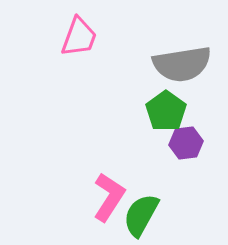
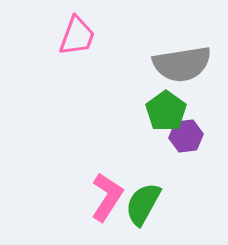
pink trapezoid: moved 2 px left, 1 px up
purple hexagon: moved 7 px up
pink L-shape: moved 2 px left
green semicircle: moved 2 px right, 11 px up
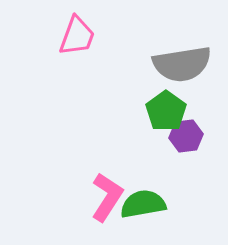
green semicircle: rotated 51 degrees clockwise
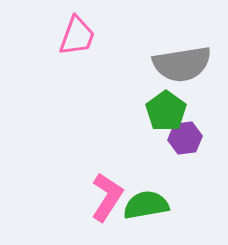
purple hexagon: moved 1 px left, 2 px down
green semicircle: moved 3 px right, 1 px down
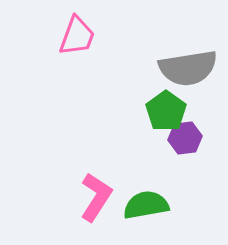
gray semicircle: moved 6 px right, 4 px down
pink L-shape: moved 11 px left
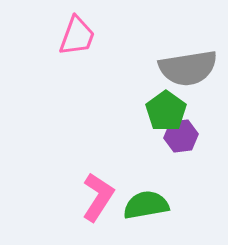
purple hexagon: moved 4 px left, 2 px up
pink L-shape: moved 2 px right
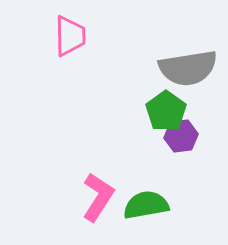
pink trapezoid: moved 7 px left; rotated 21 degrees counterclockwise
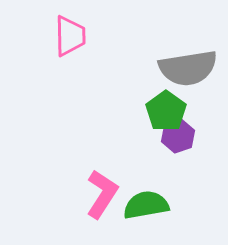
purple hexagon: moved 3 px left; rotated 12 degrees counterclockwise
pink L-shape: moved 4 px right, 3 px up
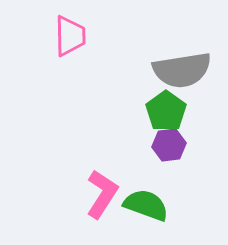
gray semicircle: moved 6 px left, 2 px down
purple hexagon: moved 9 px left, 9 px down; rotated 12 degrees clockwise
green semicircle: rotated 30 degrees clockwise
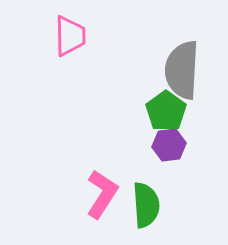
gray semicircle: rotated 102 degrees clockwise
green semicircle: rotated 66 degrees clockwise
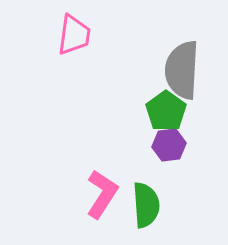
pink trapezoid: moved 4 px right, 1 px up; rotated 9 degrees clockwise
